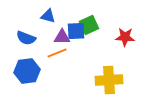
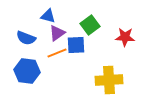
green square: moved 1 px right; rotated 12 degrees counterclockwise
blue square: moved 14 px down
purple triangle: moved 5 px left, 4 px up; rotated 36 degrees counterclockwise
blue hexagon: rotated 15 degrees clockwise
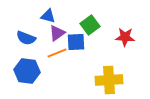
blue square: moved 3 px up
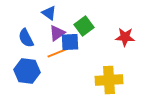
blue triangle: moved 1 px right, 3 px up; rotated 21 degrees clockwise
green square: moved 6 px left, 1 px down
blue semicircle: rotated 42 degrees clockwise
blue square: moved 6 px left
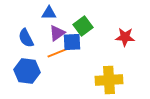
blue triangle: rotated 35 degrees counterclockwise
green square: moved 1 px left
blue square: moved 2 px right
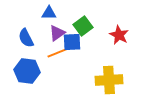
red star: moved 6 px left, 2 px up; rotated 24 degrees clockwise
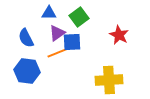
green square: moved 4 px left, 9 px up
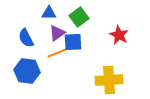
blue square: moved 1 px right
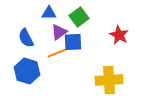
purple triangle: moved 2 px right, 1 px up
blue hexagon: rotated 10 degrees clockwise
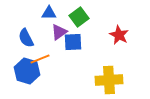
orange line: moved 17 px left, 6 px down
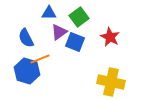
red star: moved 9 px left, 2 px down
blue square: moved 2 px right; rotated 24 degrees clockwise
yellow cross: moved 2 px right, 2 px down; rotated 16 degrees clockwise
